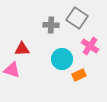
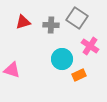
red triangle: moved 1 px right, 27 px up; rotated 14 degrees counterclockwise
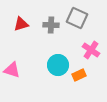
gray square: rotated 10 degrees counterclockwise
red triangle: moved 2 px left, 2 px down
pink cross: moved 1 px right, 4 px down
cyan circle: moved 4 px left, 6 px down
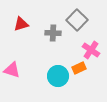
gray square: moved 2 px down; rotated 20 degrees clockwise
gray cross: moved 2 px right, 8 px down
cyan circle: moved 11 px down
orange rectangle: moved 7 px up
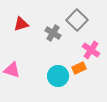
gray cross: rotated 28 degrees clockwise
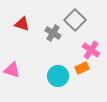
gray square: moved 2 px left
red triangle: moved 1 px right; rotated 35 degrees clockwise
orange rectangle: moved 3 px right
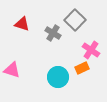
cyan circle: moved 1 px down
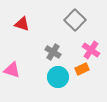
gray cross: moved 19 px down
orange rectangle: moved 1 px down
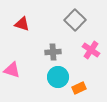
gray cross: rotated 35 degrees counterclockwise
orange rectangle: moved 3 px left, 19 px down
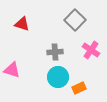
gray cross: moved 2 px right
